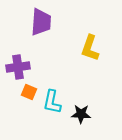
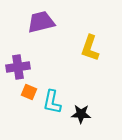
purple trapezoid: rotated 108 degrees counterclockwise
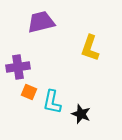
black star: rotated 18 degrees clockwise
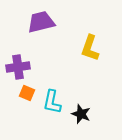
orange square: moved 2 px left, 1 px down
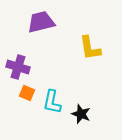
yellow L-shape: rotated 28 degrees counterclockwise
purple cross: rotated 25 degrees clockwise
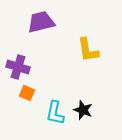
yellow L-shape: moved 2 px left, 2 px down
cyan L-shape: moved 3 px right, 11 px down
black star: moved 2 px right, 4 px up
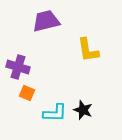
purple trapezoid: moved 5 px right, 1 px up
cyan L-shape: rotated 100 degrees counterclockwise
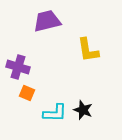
purple trapezoid: moved 1 px right
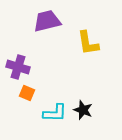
yellow L-shape: moved 7 px up
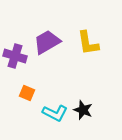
purple trapezoid: moved 21 px down; rotated 16 degrees counterclockwise
purple cross: moved 3 px left, 11 px up
cyan L-shape: rotated 25 degrees clockwise
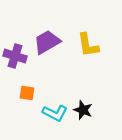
yellow L-shape: moved 2 px down
orange square: rotated 14 degrees counterclockwise
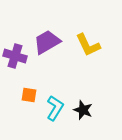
yellow L-shape: rotated 16 degrees counterclockwise
orange square: moved 2 px right, 2 px down
cyan L-shape: moved 5 px up; rotated 85 degrees counterclockwise
